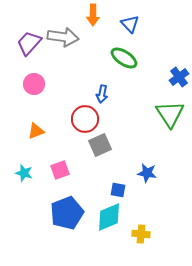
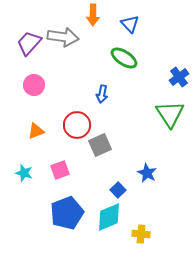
pink circle: moved 1 px down
red circle: moved 8 px left, 6 px down
blue star: rotated 18 degrees clockwise
blue square: rotated 35 degrees clockwise
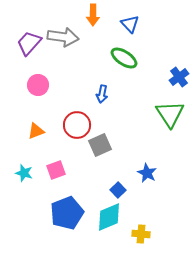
pink circle: moved 4 px right
pink square: moved 4 px left
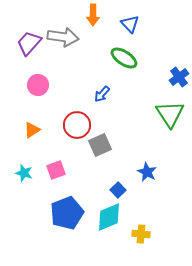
blue arrow: rotated 30 degrees clockwise
orange triangle: moved 4 px left, 1 px up; rotated 12 degrees counterclockwise
blue star: moved 1 px up
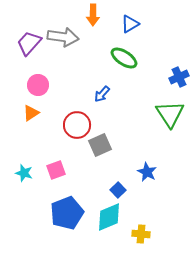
blue triangle: rotated 42 degrees clockwise
blue cross: rotated 12 degrees clockwise
orange triangle: moved 1 px left, 17 px up
